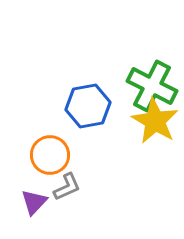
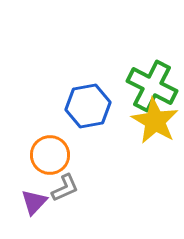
gray L-shape: moved 2 px left, 1 px down
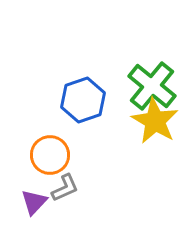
green cross: rotated 12 degrees clockwise
blue hexagon: moved 5 px left, 6 px up; rotated 9 degrees counterclockwise
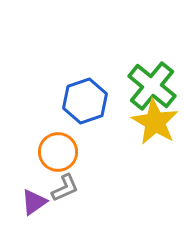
blue hexagon: moved 2 px right, 1 px down
yellow star: moved 1 px down
orange circle: moved 8 px right, 3 px up
purple triangle: rotated 12 degrees clockwise
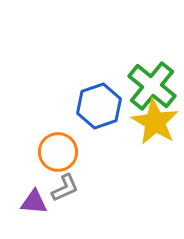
blue hexagon: moved 14 px right, 5 px down
purple triangle: rotated 40 degrees clockwise
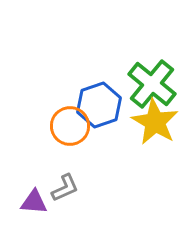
green cross: moved 2 px up
blue hexagon: moved 1 px up
orange circle: moved 12 px right, 26 px up
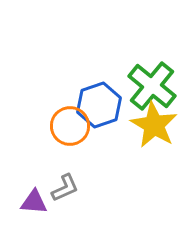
green cross: moved 2 px down
yellow star: moved 1 px left, 3 px down
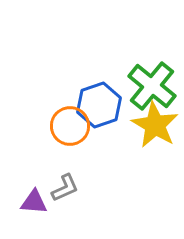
yellow star: moved 1 px right
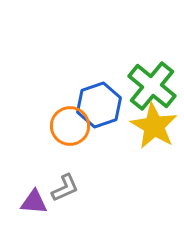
yellow star: moved 1 px left, 1 px down
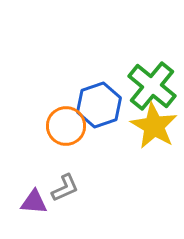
orange circle: moved 4 px left
